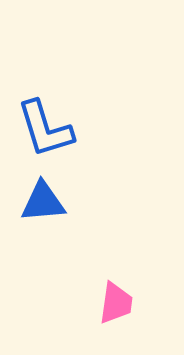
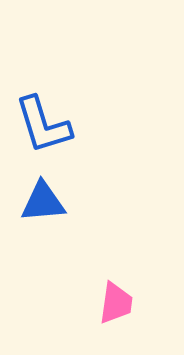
blue L-shape: moved 2 px left, 4 px up
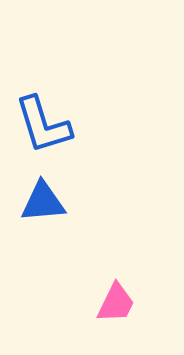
pink trapezoid: rotated 18 degrees clockwise
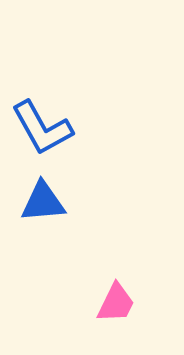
blue L-shape: moved 1 px left, 3 px down; rotated 12 degrees counterclockwise
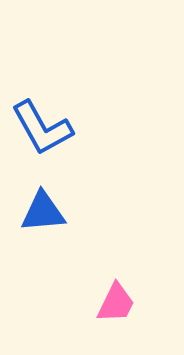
blue triangle: moved 10 px down
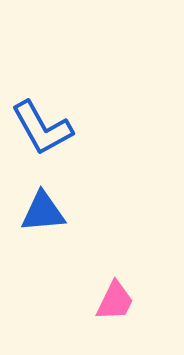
pink trapezoid: moved 1 px left, 2 px up
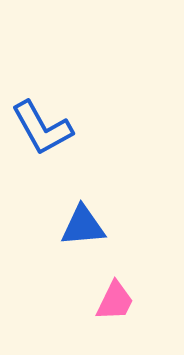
blue triangle: moved 40 px right, 14 px down
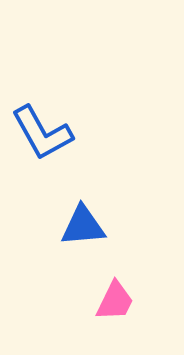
blue L-shape: moved 5 px down
